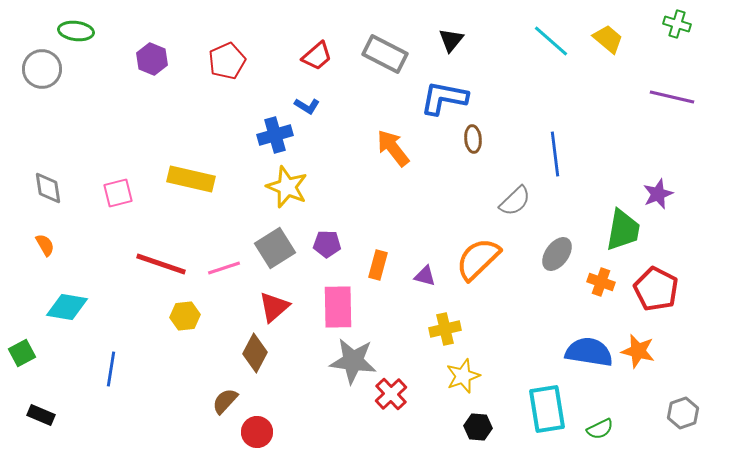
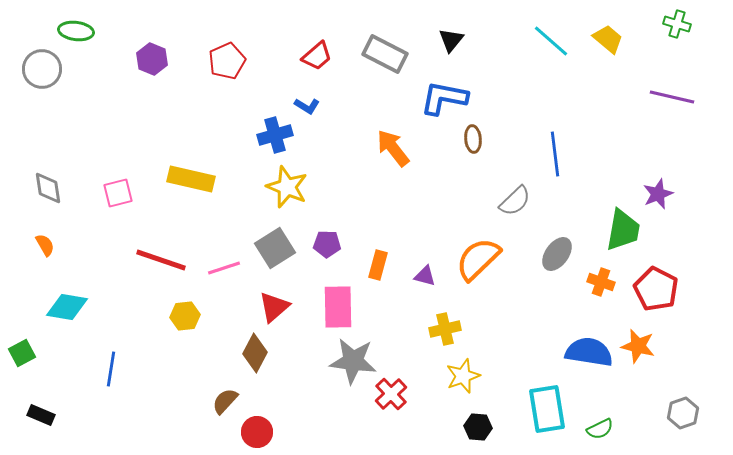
red line at (161, 264): moved 4 px up
orange star at (638, 351): moved 5 px up
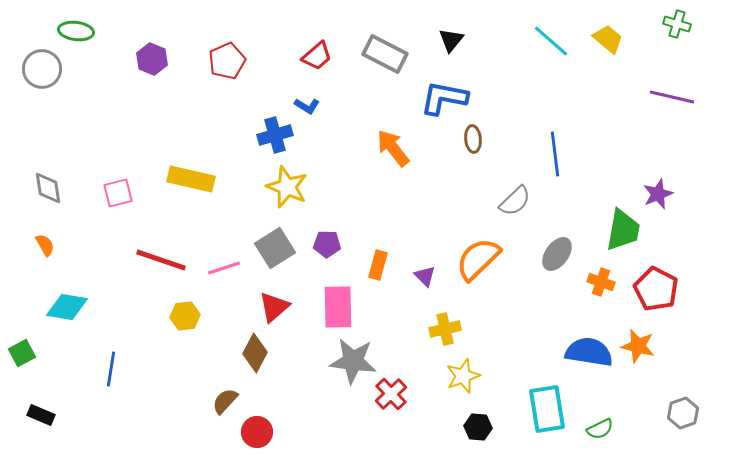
purple triangle at (425, 276): rotated 30 degrees clockwise
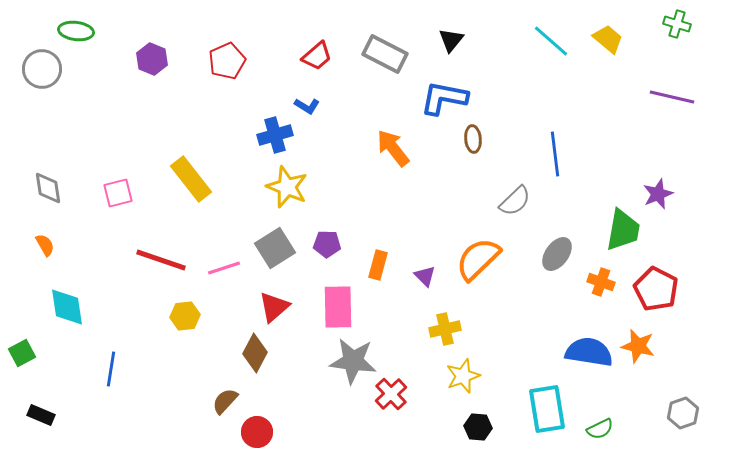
yellow rectangle at (191, 179): rotated 39 degrees clockwise
cyan diamond at (67, 307): rotated 72 degrees clockwise
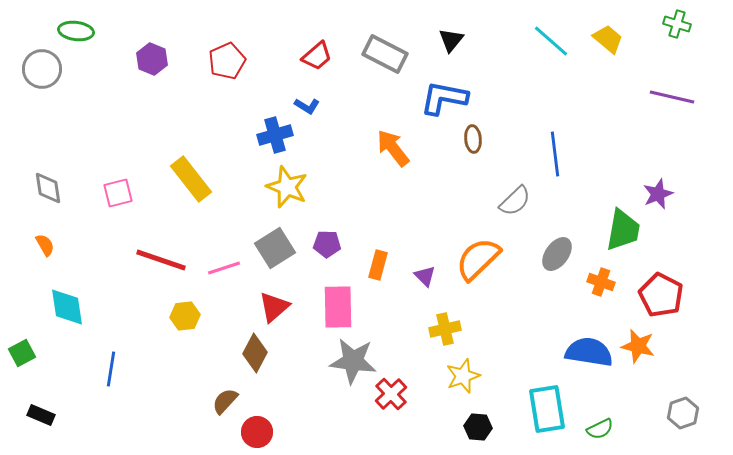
red pentagon at (656, 289): moved 5 px right, 6 px down
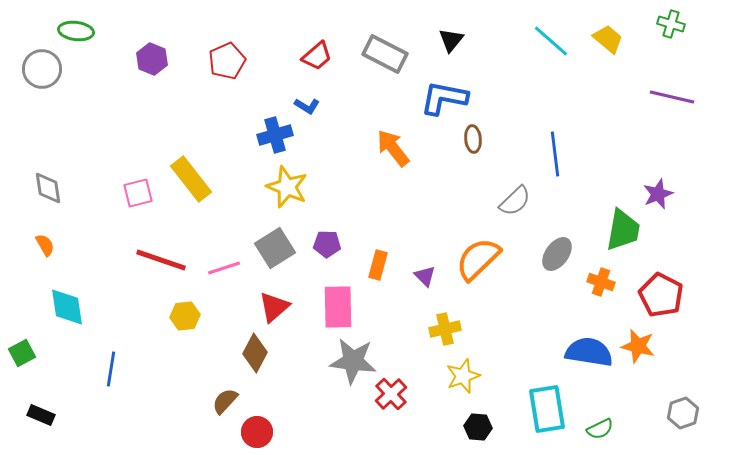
green cross at (677, 24): moved 6 px left
pink square at (118, 193): moved 20 px right
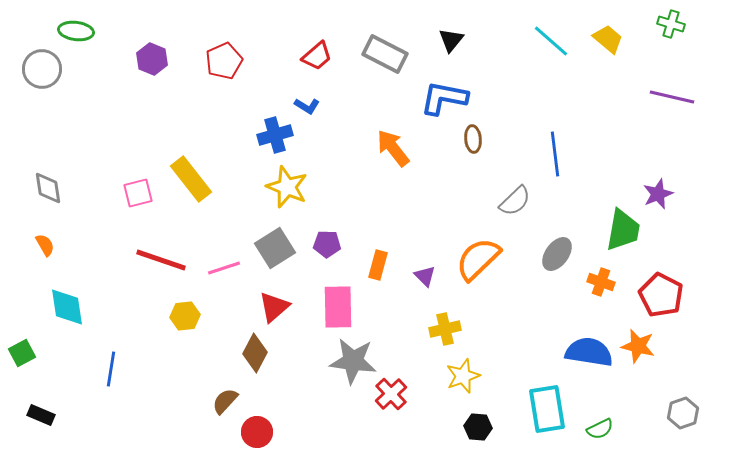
red pentagon at (227, 61): moved 3 px left
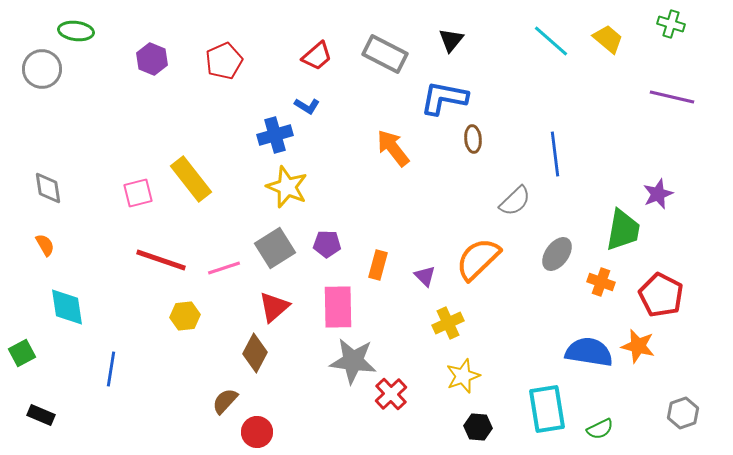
yellow cross at (445, 329): moved 3 px right, 6 px up; rotated 12 degrees counterclockwise
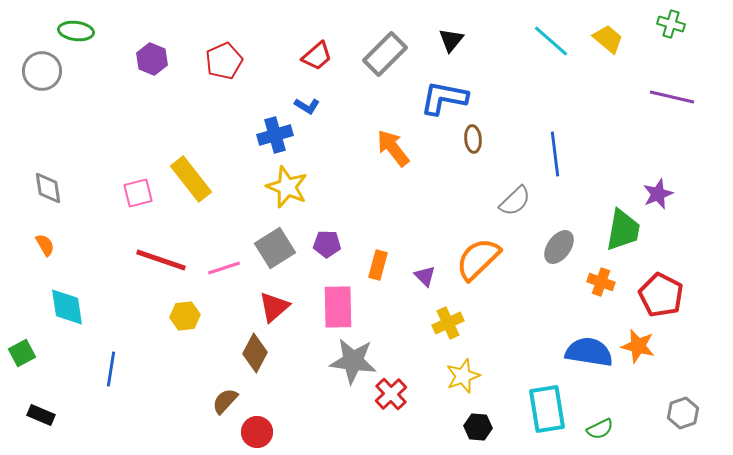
gray rectangle at (385, 54): rotated 72 degrees counterclockwise
gray circle at (42, 69): moved 2 px down
gray ellipse at (557, 254): moved 2 px right, 7 px up
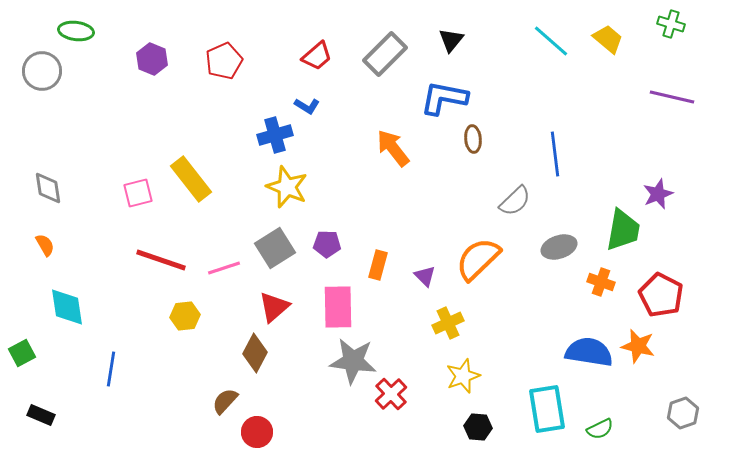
gray ellipse at (559, 247): rotated 36 degrees clockwise
